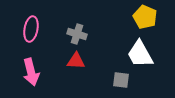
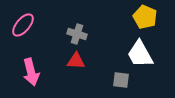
pink ellipse: moved 8 px left, 4 px up; rotated 30 degrees clockwise
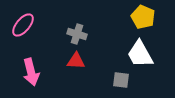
yellow pentagon: moved 2 px left
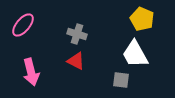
yellow pentagon: moved 1 px left, 2 px down
white trapezoid: moved 5 px left
red triangle: rotated 24 degrees clockwise
